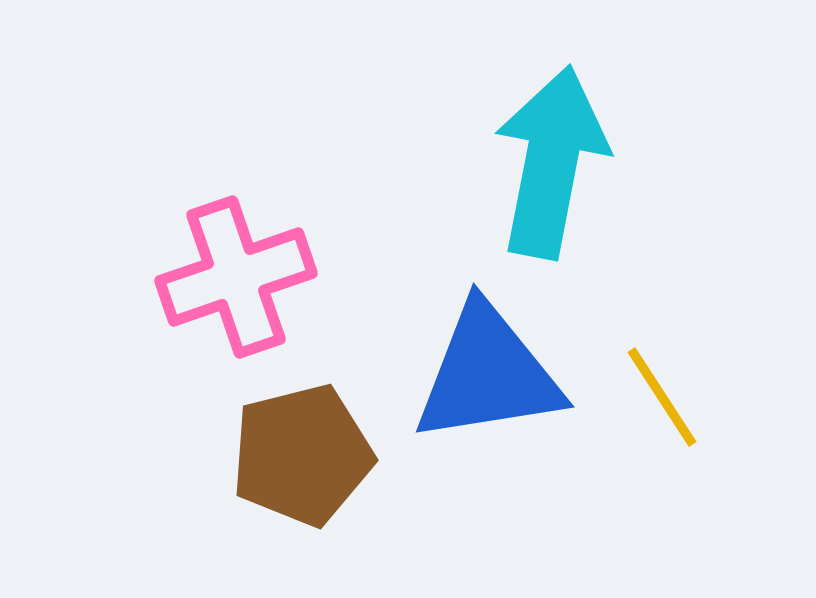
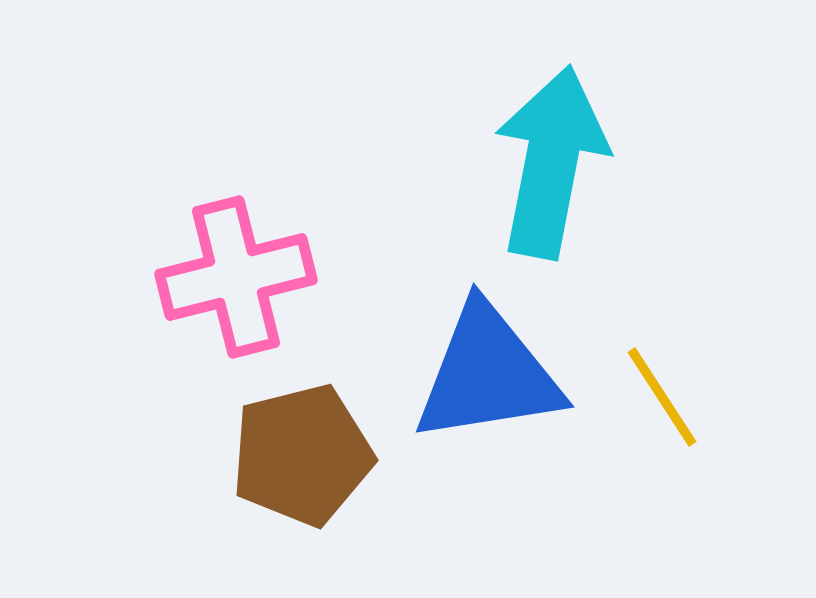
pink cross: rotated 5 degrees clockwise
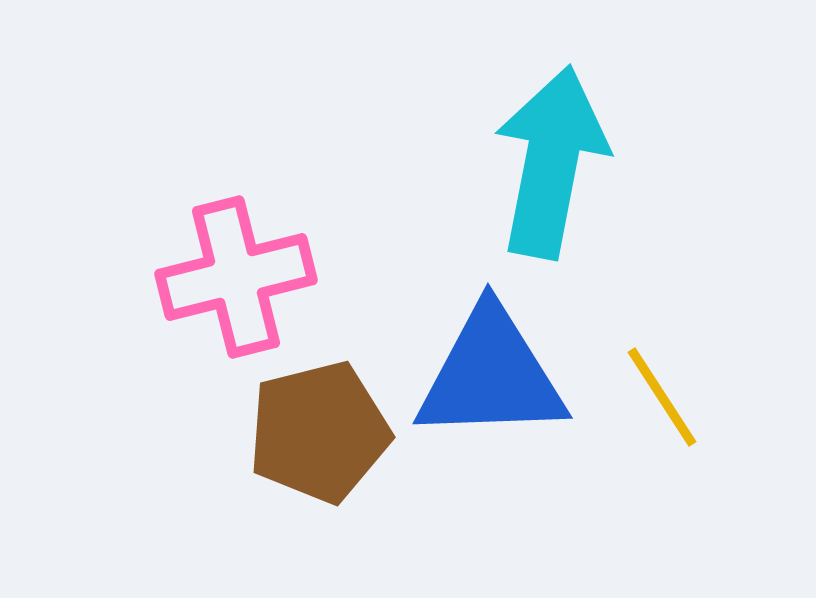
blue triangle: moved 3 px right, 1 px down; rotated 7 degrees clockwise
brown pentagon: moved 17 px right, 23 px up
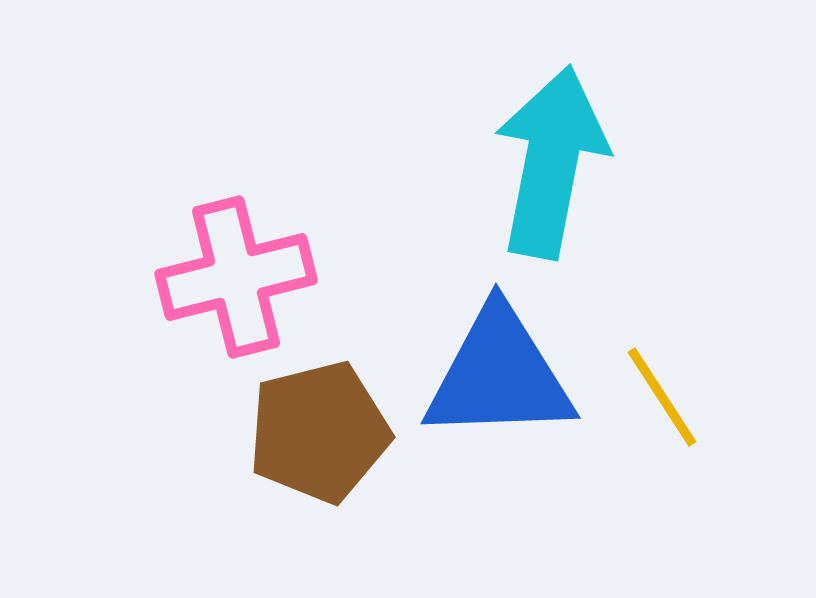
blue triangle: moved 8 px right
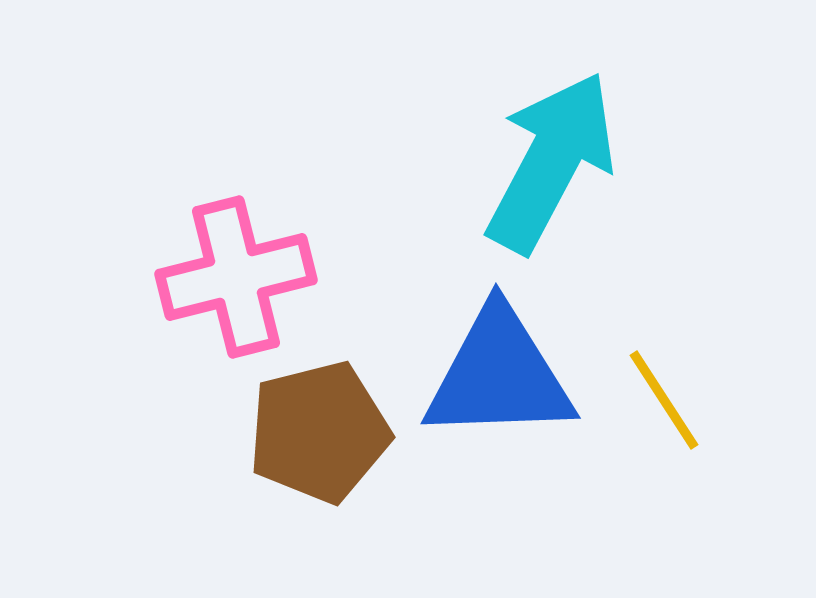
cyan arrow: rotated 17 degrees clockwise
yellow line: moved 2 px right, 3 px down
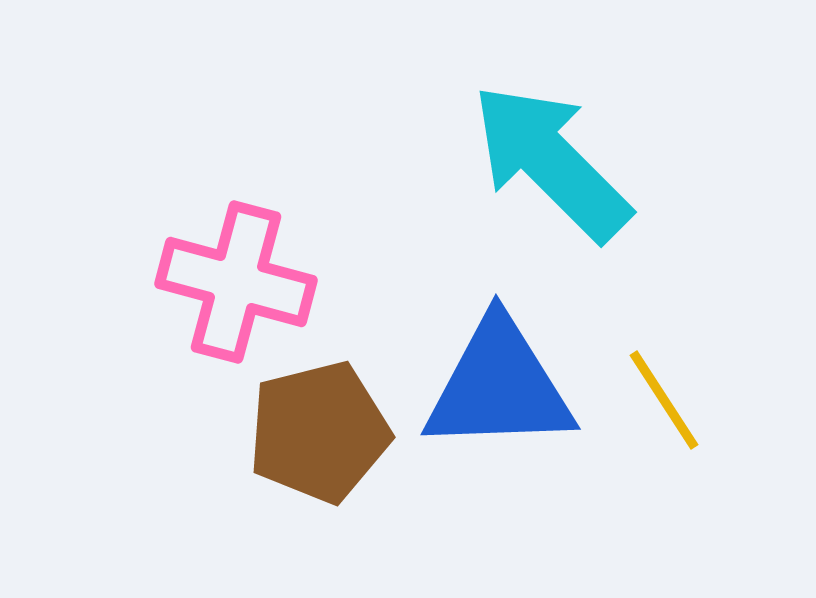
cyan arrow: rotated 73 degrees counterclockwise
pink cross: moved 5 px down; rotated 29 degrees clockwise
blue triangle: moved 11 px down
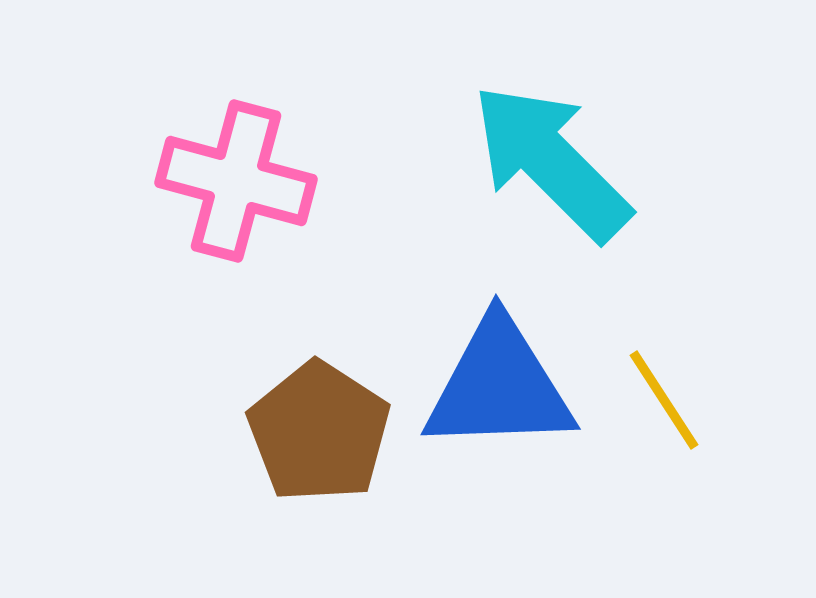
pink cross: moved 101 px up
brown pentagon: rotated 25 degrees counterclockwise
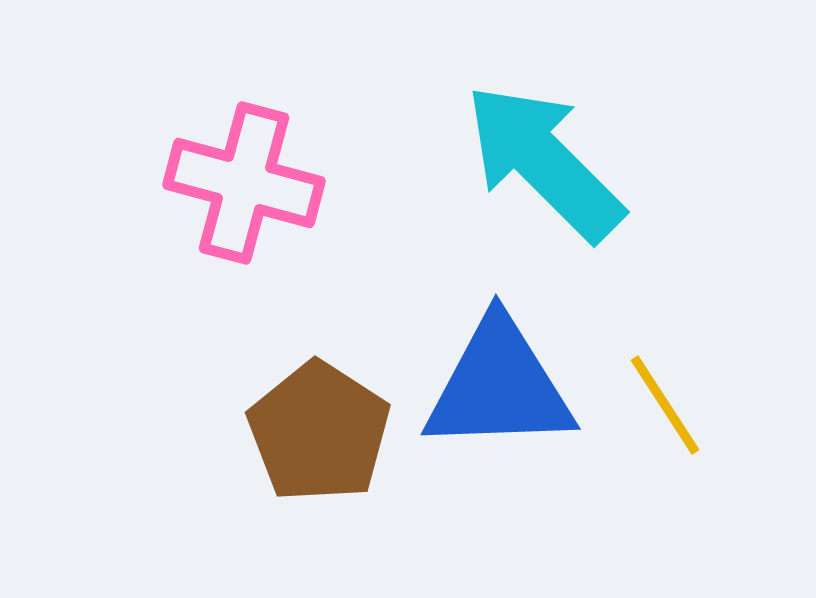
cyan arrow: moved 7 px left
pink cross: moved 8 px right, 2 px down
yellow line: moved 1 px right, 5 px down
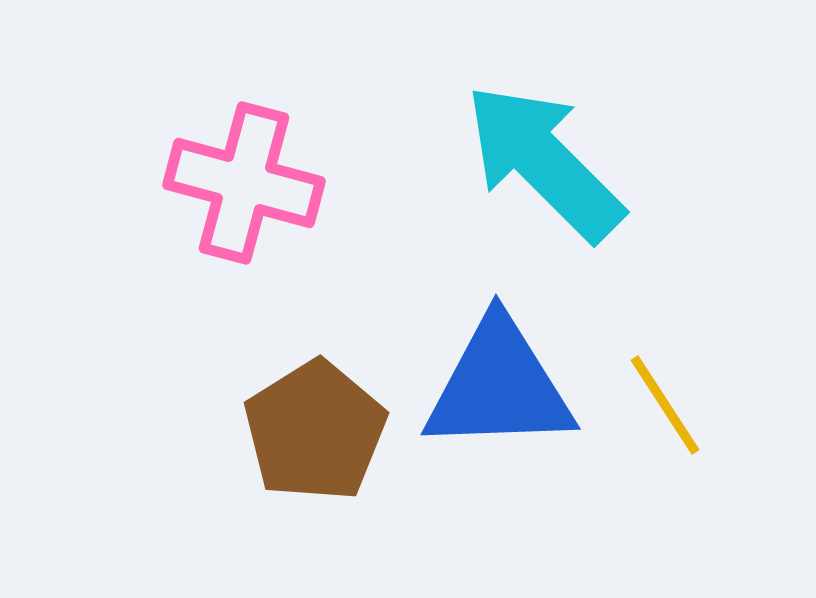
brown pentagon: moved 4 px left, 1 px up; rotated 7 degrees clockwise
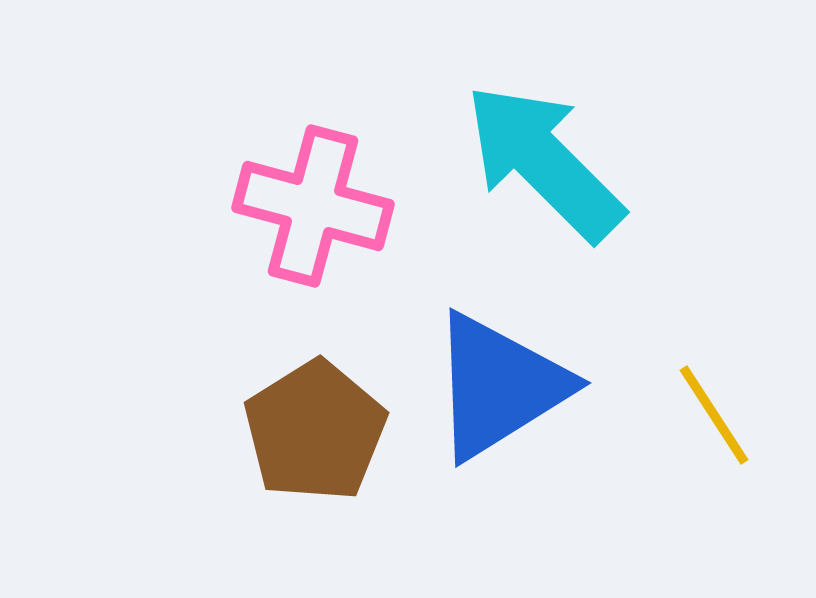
pink cross: moved 69 px right, 23 px down
blue triangle: rotated 30 degrees counterclockwise
yellow line: moved 49 px right, 10 px down
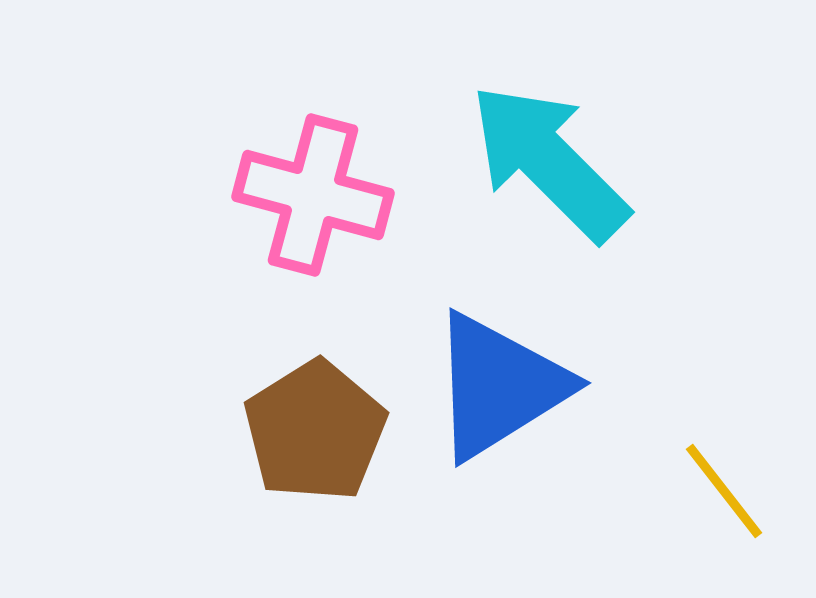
cyan arrow: moved 5 px right
pink cross: moved 11 px up
yellow line: moved 10 px right, 76 px down; rotated 5 degrees counterclockwise
